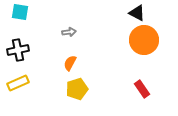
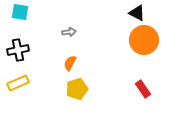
red rectangle: moved 1 px right
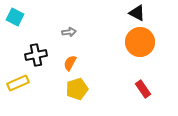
cyan square: moved 5 px left, 5 px down; rotated 18 degrees clockwise
orange circle: moved 4 px left, 2 px down
black cross: moved 18 px right, 5 px down
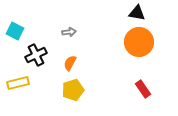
black triangle: rotated 18 degrees counterclockwise
cyan square: moved 14 px down
orange circle: moved 1 px left
black cross: rotated 15 degrees counterclockwise
yellow rectangle: rotated 10 degrees clockwise
yellow pentagon: moved 4 px left, 1 px down
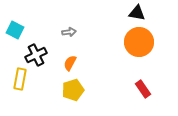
cyan square: moved 1 px up
yellow rectangle: moved 2 px right, 4 px up; rotated 65 degrees counterclockwise
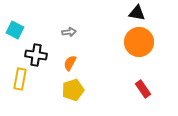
black cross: rotated 35 degrees clockwise
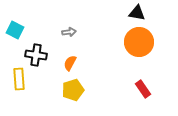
yellow rectangle: moved 1 px left; rotated 15 degrees counterclockwise
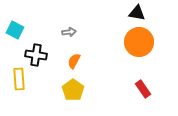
orange semicircle: moved 4 px right, 2 px up
yellow pentagon: rotated 20 degrees counterclockwise
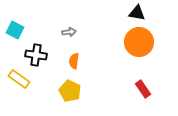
orange semicircle: rotated 21 degrees counterclockwise
yellow rectangle: rotated 50 degrees counterclockwise
yellow pentagon: moved 3 px left, 1 px down; rotated 10 degrees counterclockwise
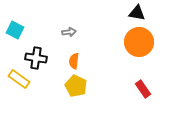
black cross: moved 3 px down
yellow pentagon: moved 6 px right, 5 px up
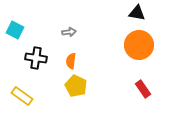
orange circle: moved 3 px down
orange semicircle: moved 3 px left
yellow rectangle: moved 3 px right, 17 px down
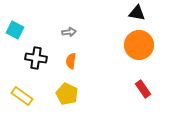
yellow pentagon: moved 9 px left, 8 px down
